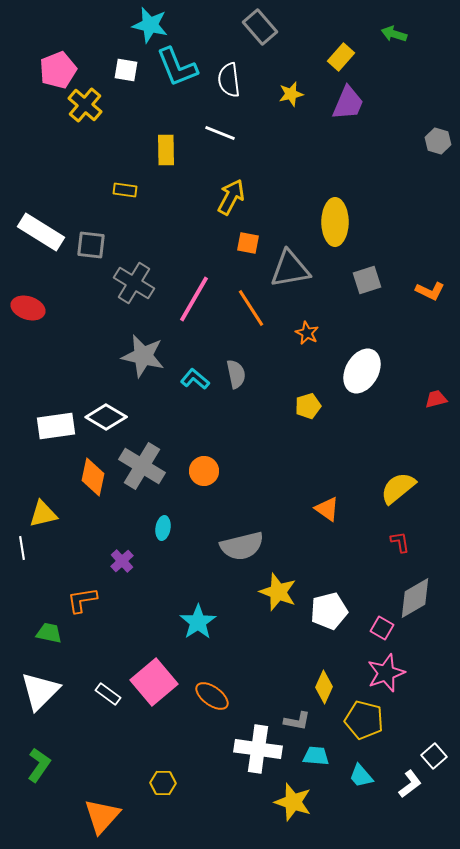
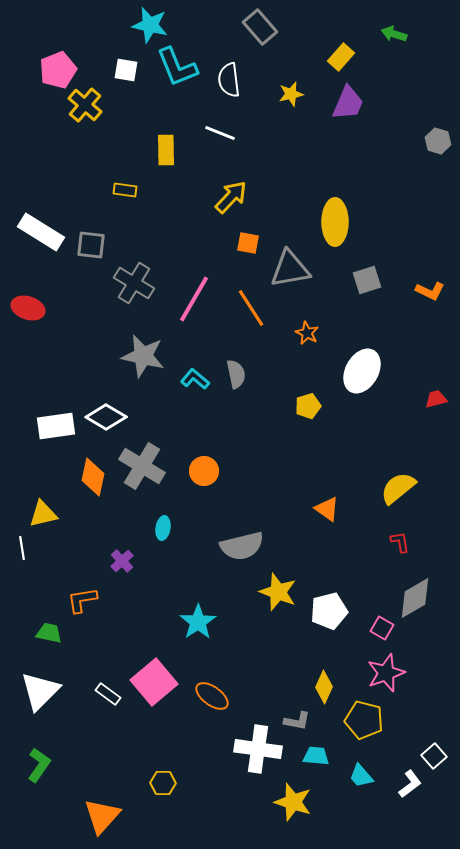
yellow arrow at (231, 197): rotated 15 degrees clockwise
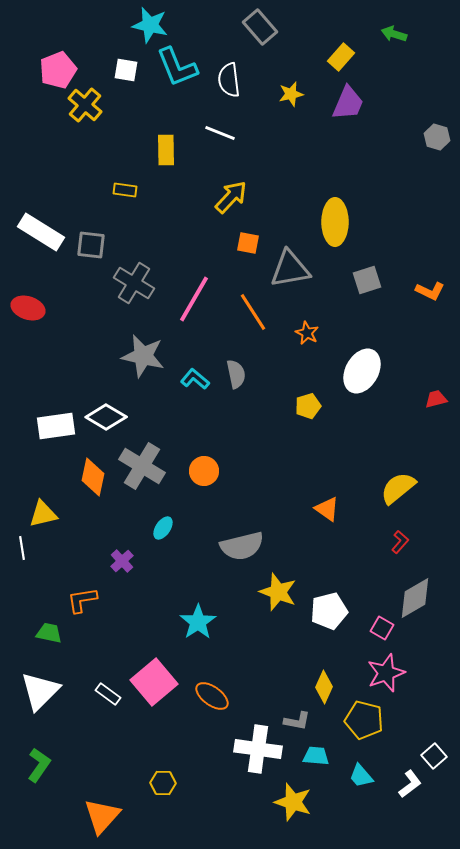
gray hexagon at (438, 141): moved 1 px left, 4 px up
orange line at (251, 308): moved 2 px right, 4 px down
cyan ellipse at (163, 528): rotated 25 degrees clockwise
red L-shape at (400, 542): rotated 50 degrees clockwise
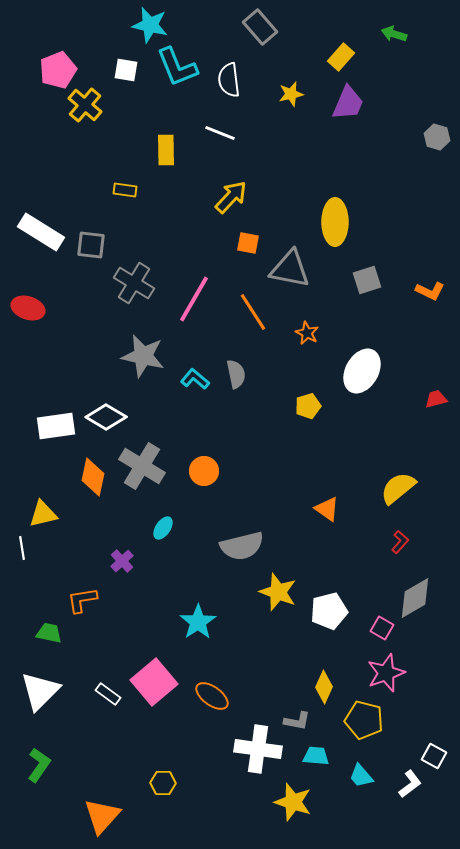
gray triangle at (290, 269): rotated 21 degrees clockwise
white square at (434, 756): rotated 20 degrees counterclockwise
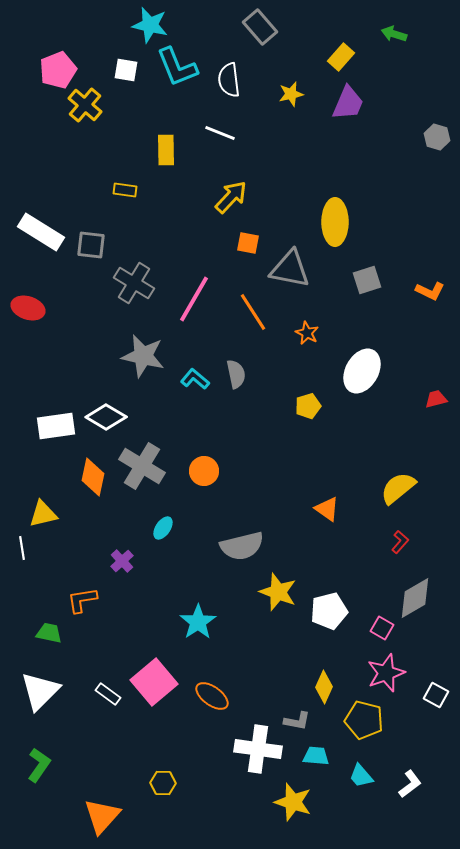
white square at (434, 756): moved 2 px right, 61 px up
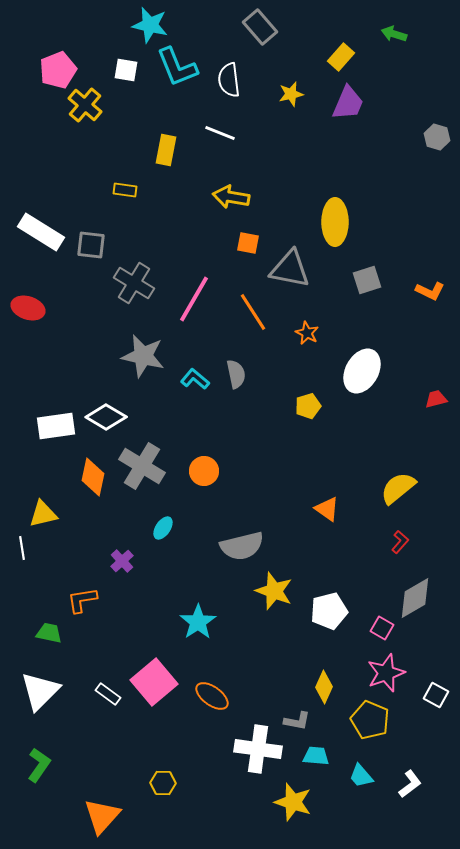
yellow rectangle at (166, 150): rotated 12 degrees clockwise
yellow arrow at (231, 197): rotated 123 degrees counterclockwise
yellow star at (278, 592): moved 4 px left, 1 px up
yellow pentagon at (364, 720): moved 6 px right; rotated 9 degrees clockwise
